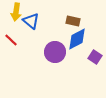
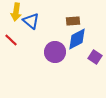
brown rectangle: rotated 16 degrees counterclockwise
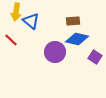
blue diamond: rotated 40 degrees clockwise
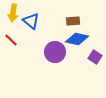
yellow arrow: moved 3 px left, 1 px down
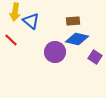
yellow arrow: moved 2 px right, 1 px up
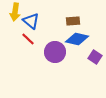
red line: moved 17 px right, 1 px up
